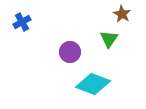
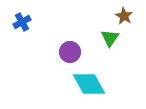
brown star: moved 2 px right, 2 px down
green triangle: moved 1 px right, 1 px up
cyan diamond: moved 4 px left; rotated 40 degrees clockwise
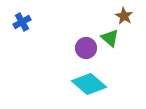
green triangle: rotated 24 degrees counterclockwise
purple circle: moved 16 px right, 4 px up
cyan diamond: rotated 20 degrees counterclockwise
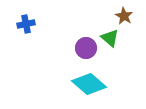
blue cross: moved 4 px right, 2 px down; rotated 18 degrees clockwise
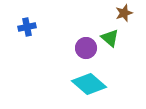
brown star: moved 3 px up; rotated 24 degrees clockwise
blue cross: moved 1 px right, 3 px down
